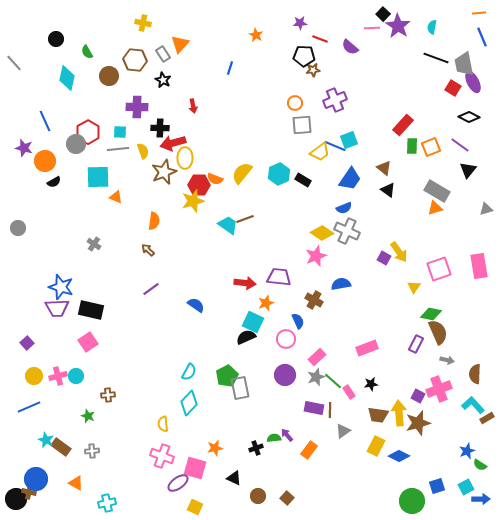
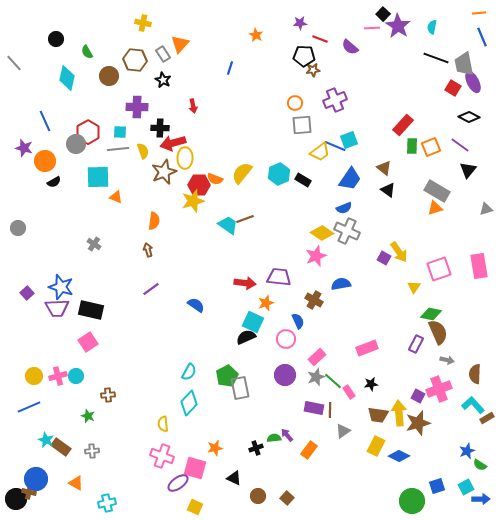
brown arrow at (148, 250): rotated 32 degrees clockwise
purple square at (27, 343): moved 50 px up
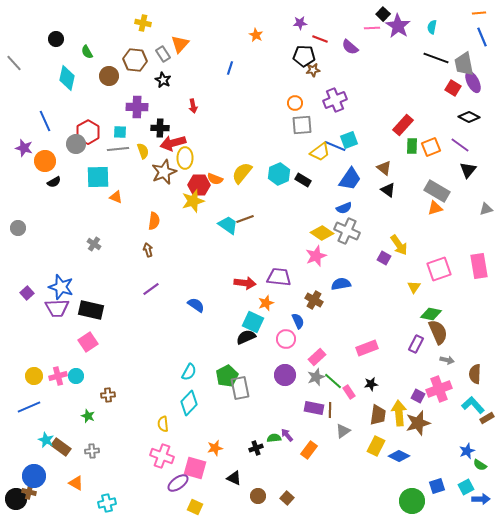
yellow arrow at (399, 252): moved 7 px up
brown trapezoid at (378, 415): rotated 90 degrees counterclockwise
blue circle at (36, 479): moved 2 px left, 3 px up
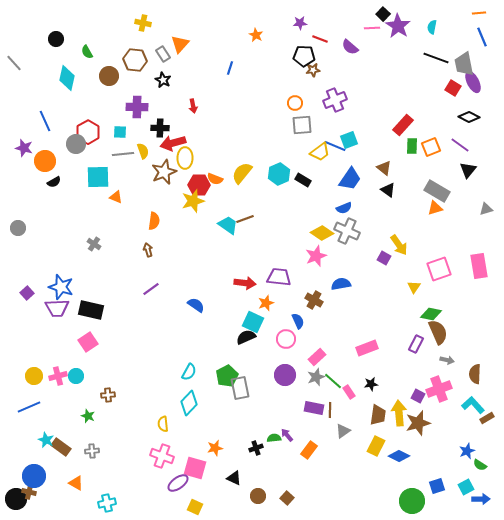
gray line at (118, 149): moved 5 px right, 5 px down
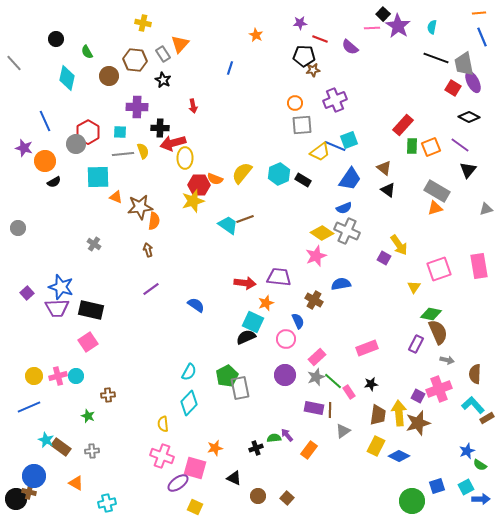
brown star at (164, 172): moved 24 px left, 35 px down; rotated 15 degrees clockwise
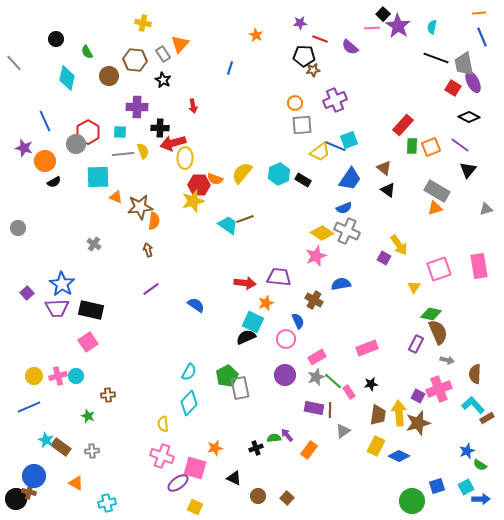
blue star at (61, 287): moved 1 px right, 3 px up; rotated 15 degrees clockwise
pink rectangle at (317, 357): rotated 12 degrees clockwise
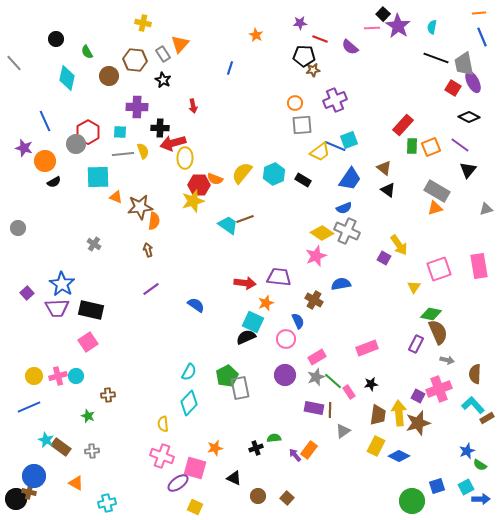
cyan hexagon at (279, 174): moved 5 px left
purple arrow at (287, 435): moved 8 px right, 20 px down
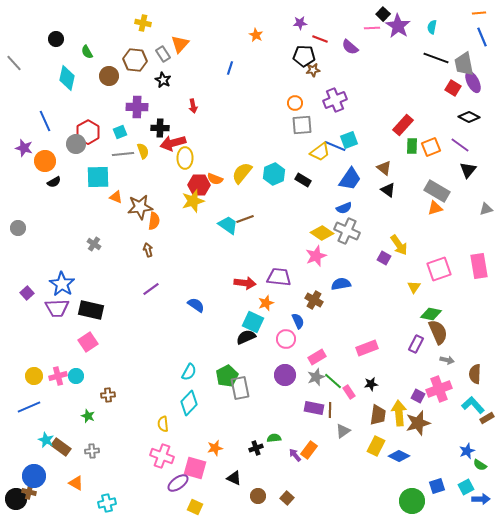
cyan square at (120, 132): rotated 24 degrees counterclockwise
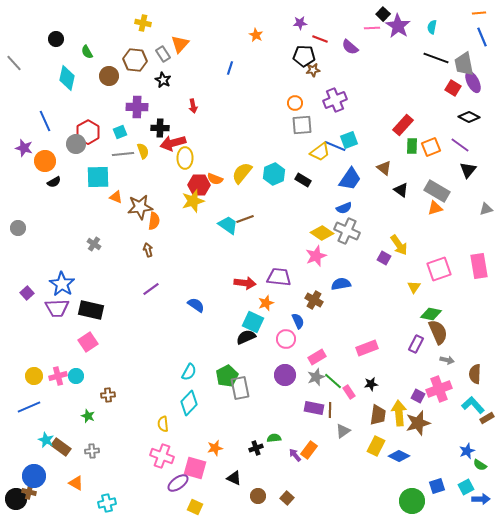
black triangle at (388, 190): moved 13 px right
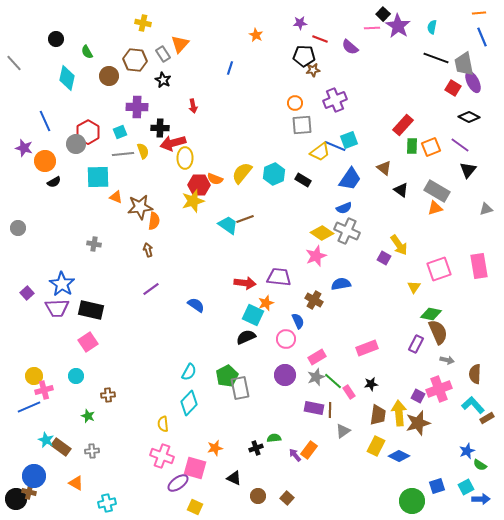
gray cross at (94, 244): rotated 24 degrees counterclockwise
cyan square at (253, 322): moved 7 px up
pink cross at (58, 376): moved 14 px left, 14 px down
